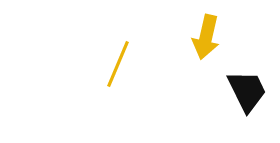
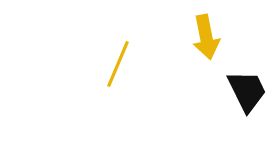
yellow arrow: rotated 24 degrees counterclockwise
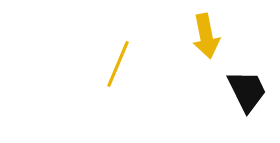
yellow arrow: moved 1 px up
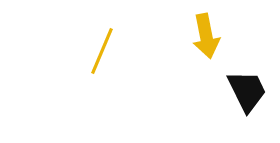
yellow line: moved 16 px left, 13 px up
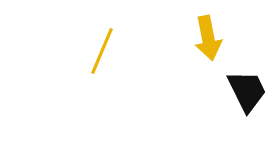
yellow arrow: moved 2 px right, 2 px down
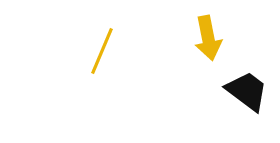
black trapezoid: rotated 27 degrees counterclockwise
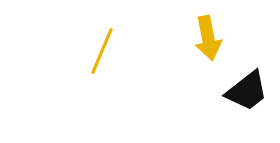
black trapezoid: rotated 105 degrees clockwise
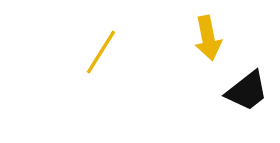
yellow line: moved 1 px left, 1 px down; rotated 9 degrees clockwise
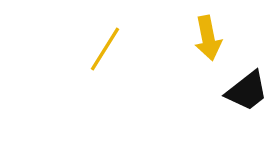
yellow line: moved 4 px right, 3 px up
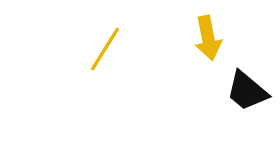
black trapezoid: rotated 78 degrees clockwise
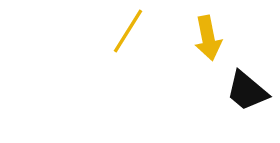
yellow line: moved 23 px right, 18 px up
